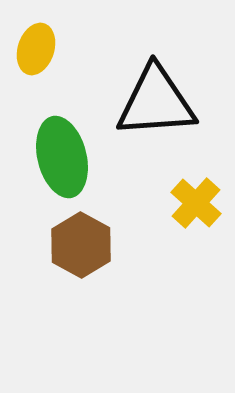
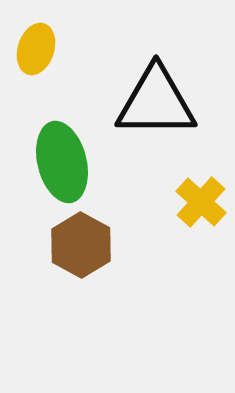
black triangle: rotated 4 degrees clockwise
green ellipse: moved 5 px down
yellow cross: moved 5 px right, 1 px up
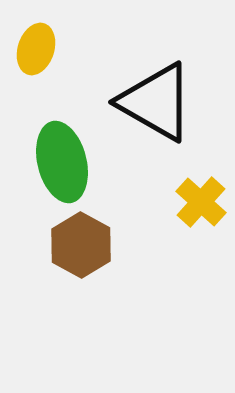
black triangle: rotated 30 degrees clockwise
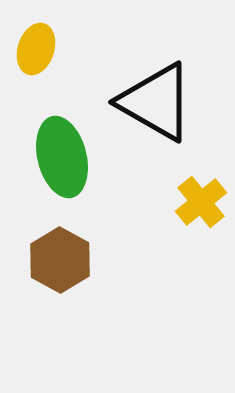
green ellipse: moved 5 px up
yellow cross: rotated 9 degrees clockwise
brown hexagon: moved 21 px left, 15 px down
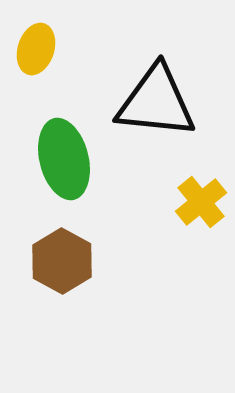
black triangle: rotated 24 degrees counterclockwise
green ellipse: moved 2 px right, 2 px down
brown hexagon: moved 2 px right, 1 px down
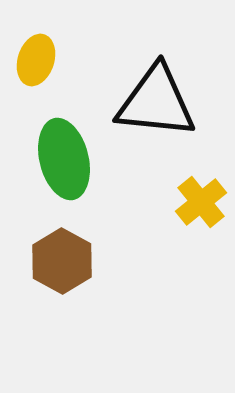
yellow ellipse: moved 11 px down
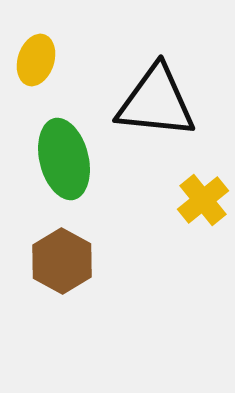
yellow cross: moved 2 px right, 2 px up
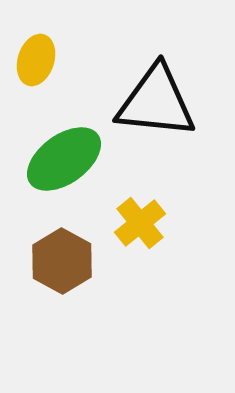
green ellipse: rotated 68 degrees clockwise
yellow cross: moved 63 px left, 23 px down
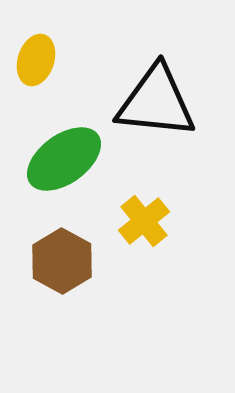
yellow cross: moved 4 px right, 2 px up
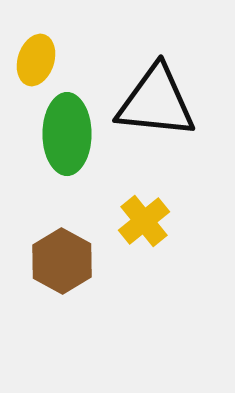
green ellipse: moved 3 px right, 25 px up; rotated 54 degrees counterclockwise
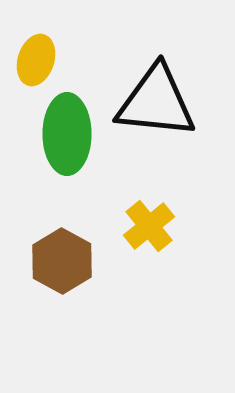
yellow cross: moved 5 px right, 5 px down
